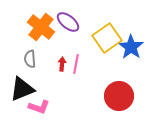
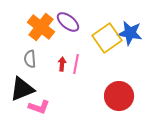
blue star: moved 1 px left, 14 px up; rotated 25 degrees counterclockwise
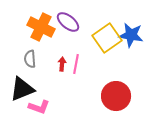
orange cross: rotated 12 degrees counterclockwise
blue star: moved 1 px right, 2 px down
red circle: moved 3 px left
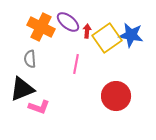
red arrow: moved 25 px right, 33 px up
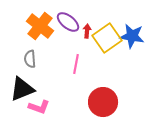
orange cross: moved 1 px left, 1 px up; rotated 12 degrees clockwise
blue star: moved 1 px right, 1 px down
red circle: moved 13 px left, 6 px down
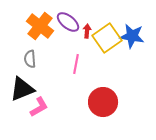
pink L-shape: rotated 50 degrees counterclockwise
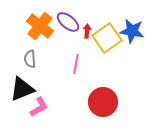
blue star: moved 5 px up
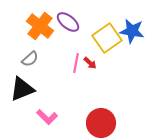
red arrow: moved 3 px right, 32 px down; rotated 128 degrees clockwise
gray semicircle: rotated 126 degrees counterclockwise
pink line: moved 1 px up
red circle: moved 2 px left, 21 px down
pink L-shape: moved 8 px right, 10 px down; rotated 75 degrees clockwise
